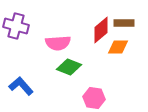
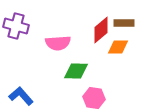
green diamond: moved 7 px right, 4 px down; rotated 20 degrees counterclockwise
blue L-shape: moved 10 px down
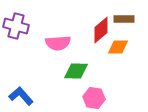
brown rectangle: moved 4 px up
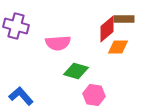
red diamond: moved 6 px right, 1 px up
green diamond: rotated 15 degrees clockwise
pink hexagon: moved 3 px up
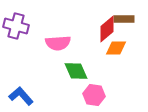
orange diamond: moved 2 px left, 1 px down
green diamond: rotated 50 degrees clockwise
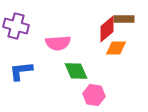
blue L-shape: moved 25 px up; rotated 55 degrees counterclockwise
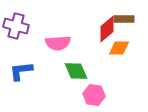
orange diamond: moved 3 px right
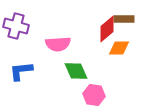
pink semicircle: moved 1 px down
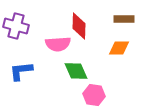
red diamond: moved 28 px left, 3 px up; rotated 48 degrees counterclockwise
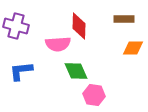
orange diamond: moved 14 px right
